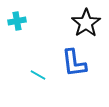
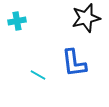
black star: moved 5 px up; rotated 20 degrees clockwise
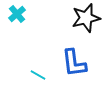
cyan cross: moved 7 px up; rotated 30 degrees counterclockwise
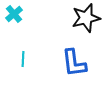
cyan cross: moved 3 px left
cyan line: moved 15 px left, 16 px up; rotated 63 degrees clockwise
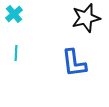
cyan line: moved 7 px left, 6 px up
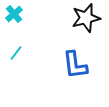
cyan line: rotated 35 degrees clockwise
blue L-shape: moved 1 px right, 2 px down
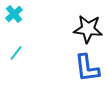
black star: moved 2 px right, 11 px down; rotated 20 degrees clockwise
blue L-shape: moved 12 px right, 3 px down
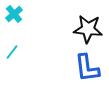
cyan line: moved 4 px left, 1 px up
